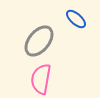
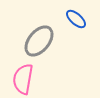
pink semicircle: moved 18 px left
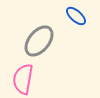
blue ellipse: moved 3 px up
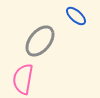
gray ellipse: moved 1 px right
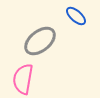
gray ellipse: rotated 12 degrees clockwise
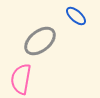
pink semicircle: moved 2 px left
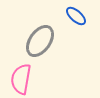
gray ellipse: rotated 16 degrees counterclockwise
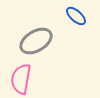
gray ellipse: moved 4 px left; rotated 24 degrees clockwise
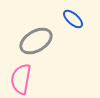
blue ellipse: moved 3 px left, 3 px down
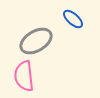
pink semicircle: moved 3 px right, 3 px up; rotated 16 degrees counterclockwise
